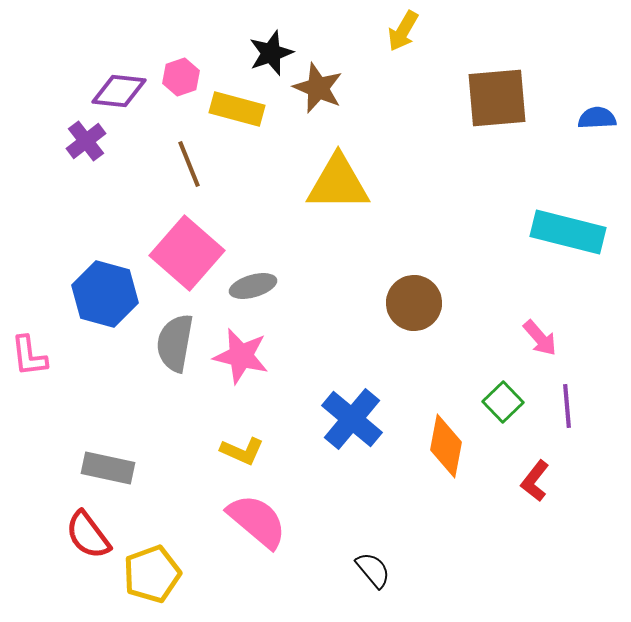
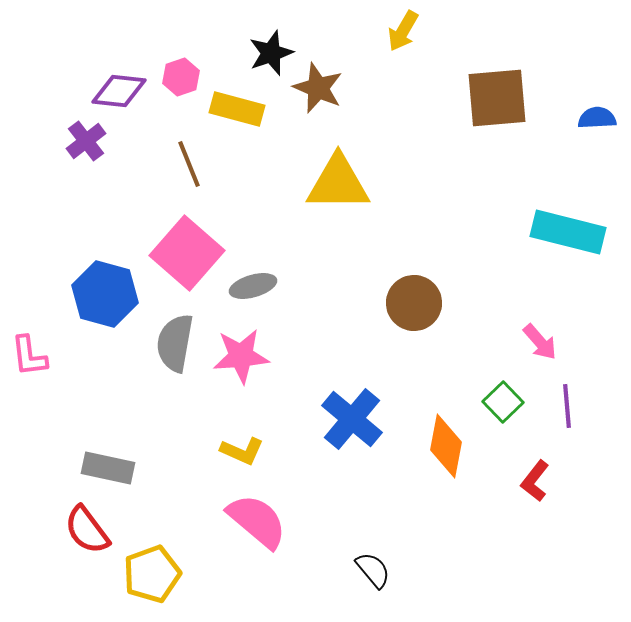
pink arrow: moved 4 px down
pink star: rotated 18 degrees counterclockwise
red semicircle: moved 1 px left, 5 px up
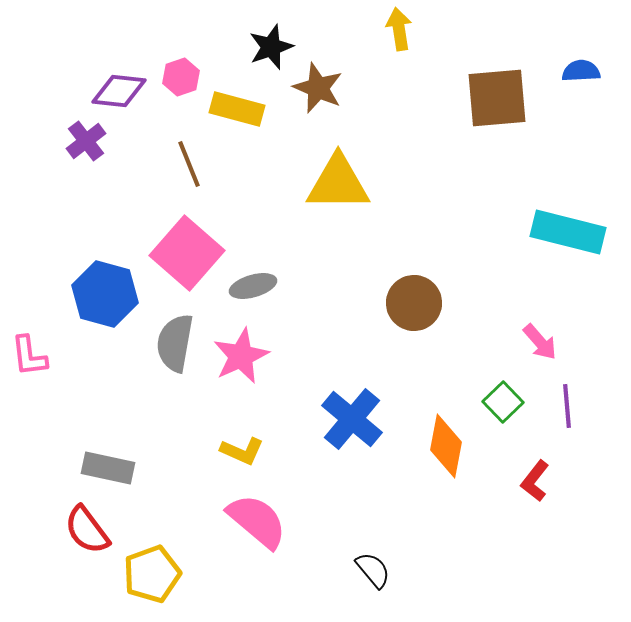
yellow arrow: moved 4 px left, 2 px up; rotated 141 degrees clockwise
black star: moved 6 px up
blue semicircle: moved 16 px left, 47 px up
pink star: rotated 20 degrees counterclockwise
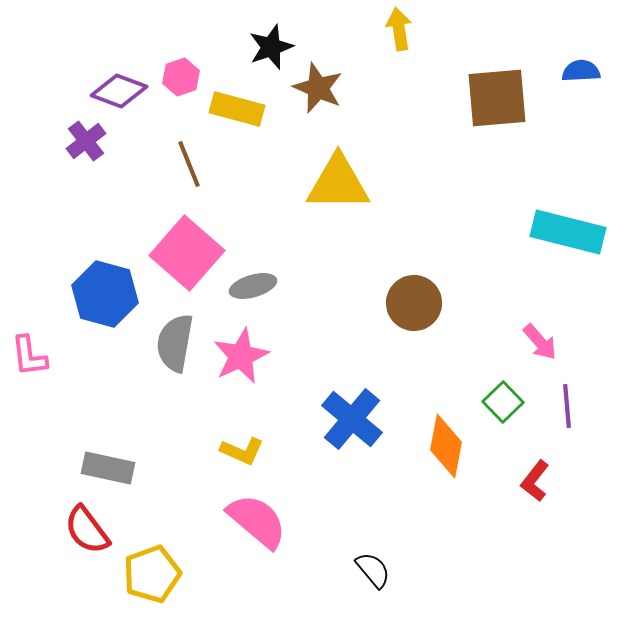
purple diamond: rotated 14 degrees clockwise
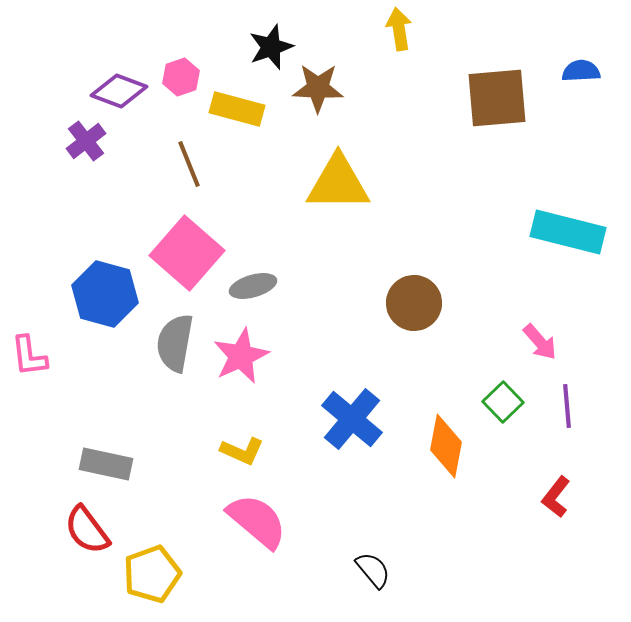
brown star: rotated 21 degrees counterclockwise
gray rectangle: moved 2 px left, 4 px up
red L-shape: moved 21 px right, 16 px down
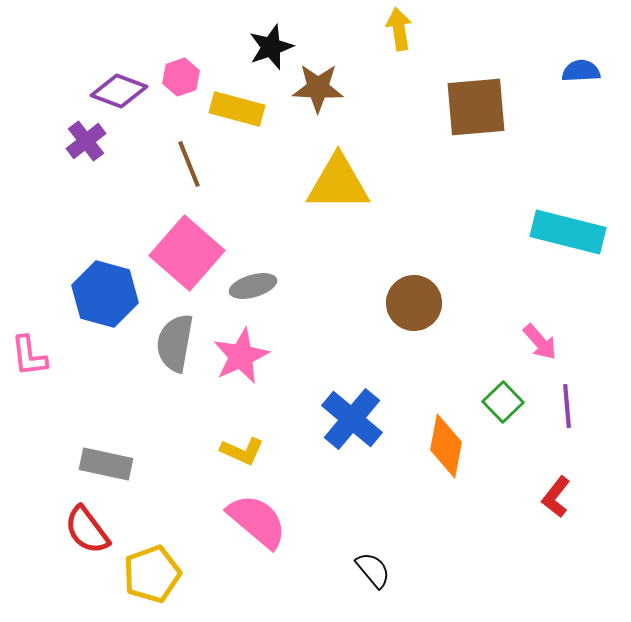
brown square: moved 21 px left, 9 px down
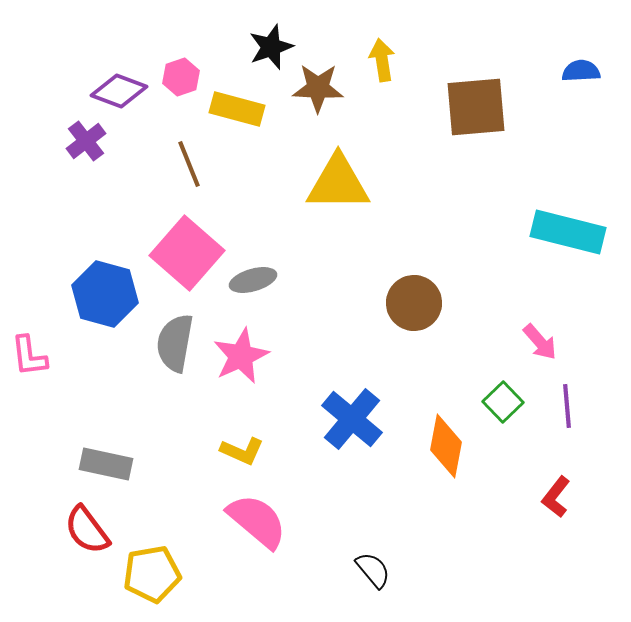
yellow arrow: moved 17 px left, 31 px down
gray ellipse: moved 6 px up
yellow pentagon: rotated 10 degrees clockwise
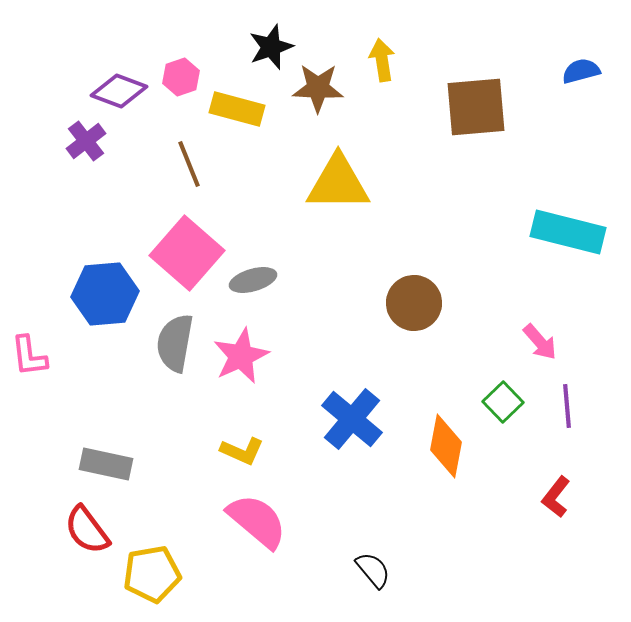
blue semicircle: rotated 12 degrees counterclockwise
blue hexagon: rotated 20 degrees counterclockwise
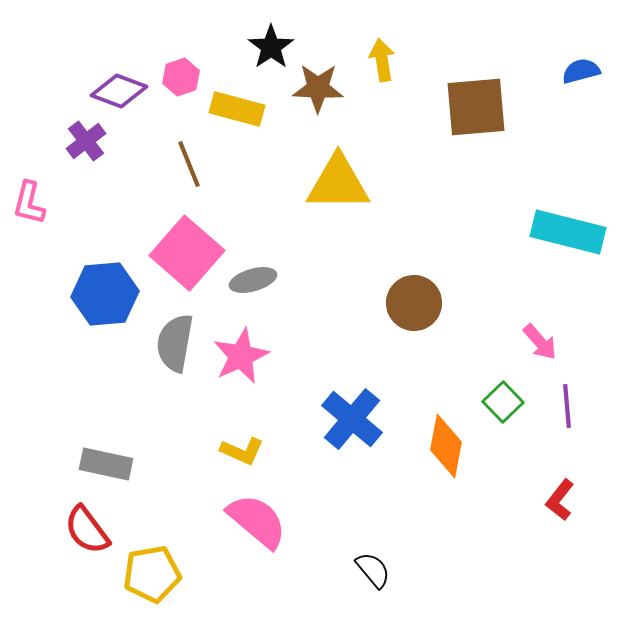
black star: rotated 15 degrees counterclockwise
pink L-shape: moved 153 px up; rotated 21 degrees clockwise
red L-shape: moved 4 px right, 3 px down
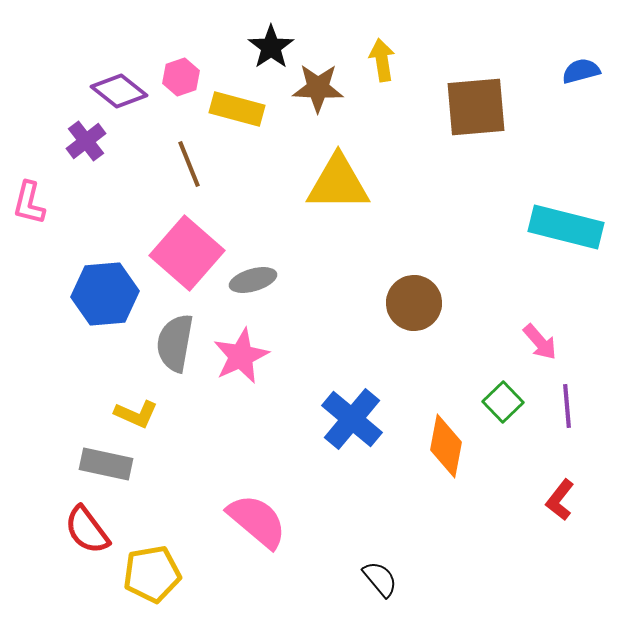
purple diamond: rotated 18 degrees clockwise
cyan rectangle: moved 2 px left, 5 px up
yellow L-shape: moved 106 px left, 37 px up
black semicircle: moved 7 px right, 9 px down
